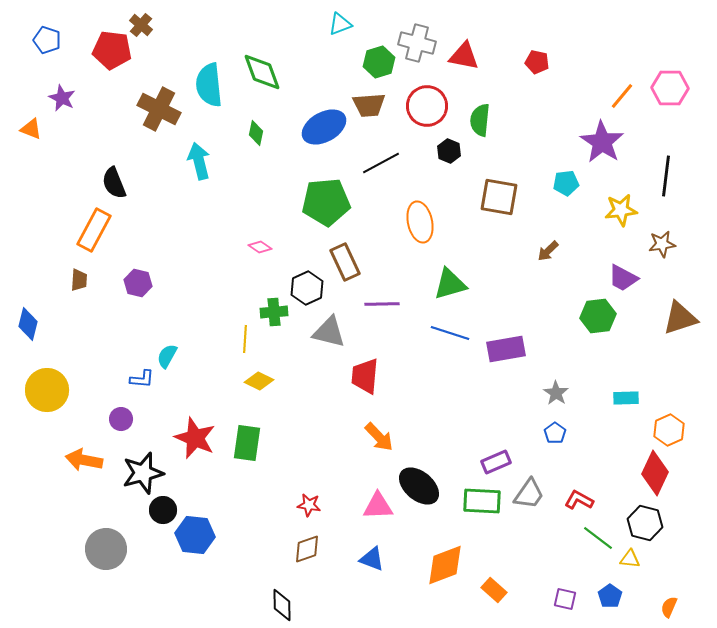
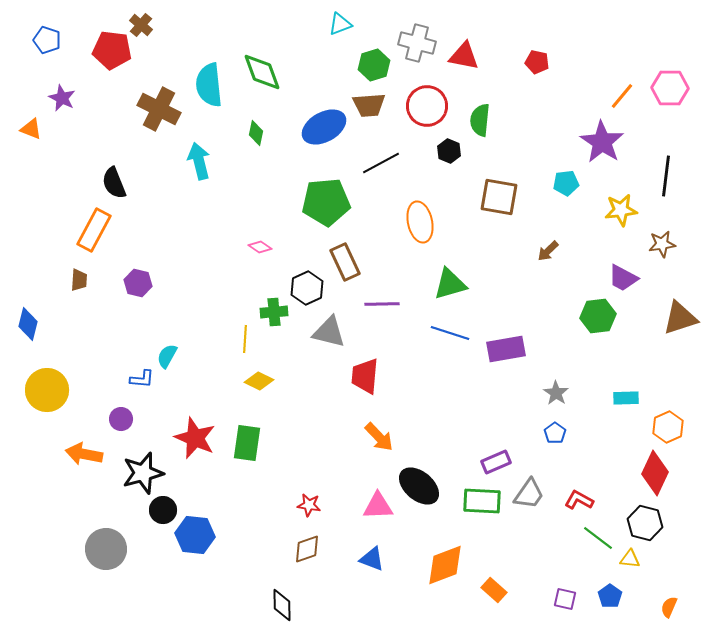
green hexagon at (379, 62): moved 5 px left, 3 px down
orange hexagon at (669, 430): moved 1 px left, 3 px up
orange arrow at (84, 460): moved 6 px up
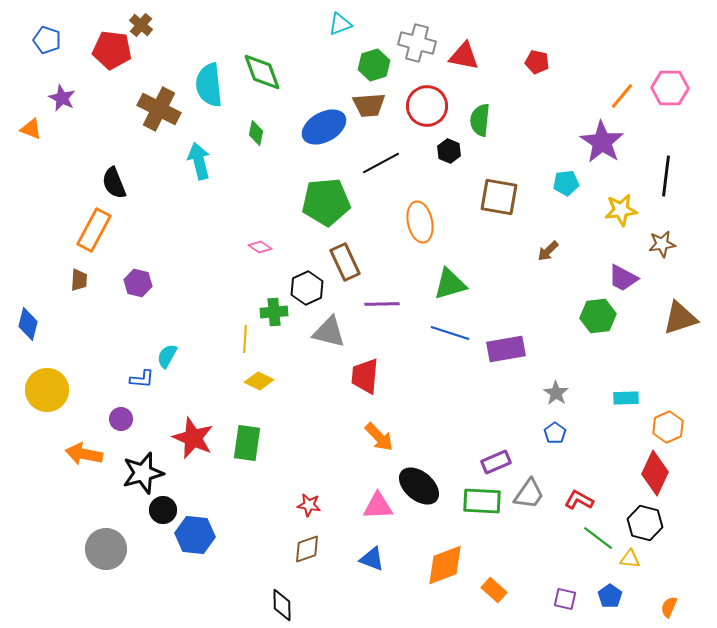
red star at (195, 438): moved 2 px left
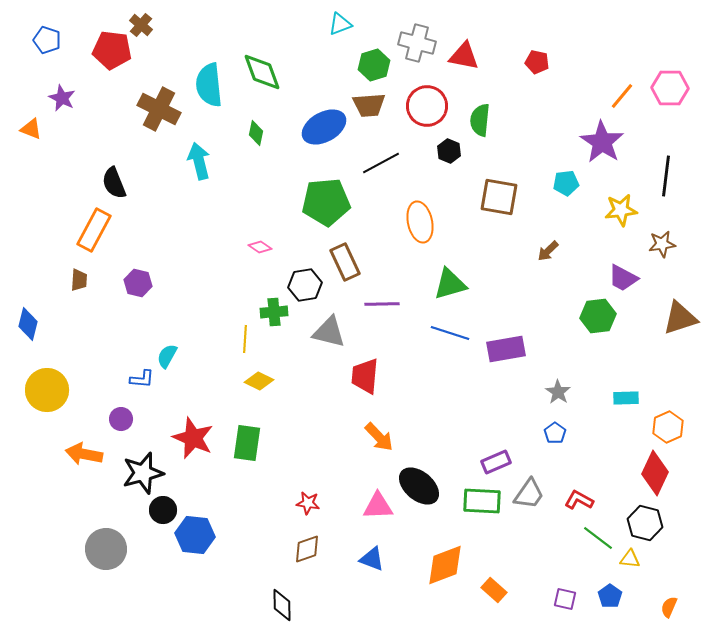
black hexagon at (307, 288): moved 2 px left, 3 px up; rotated 16 degrees clockwise
gray star at (556, 393): moved 2 px right, 1 px up
red star at (309, 505): moved 1 px left, 2 px up
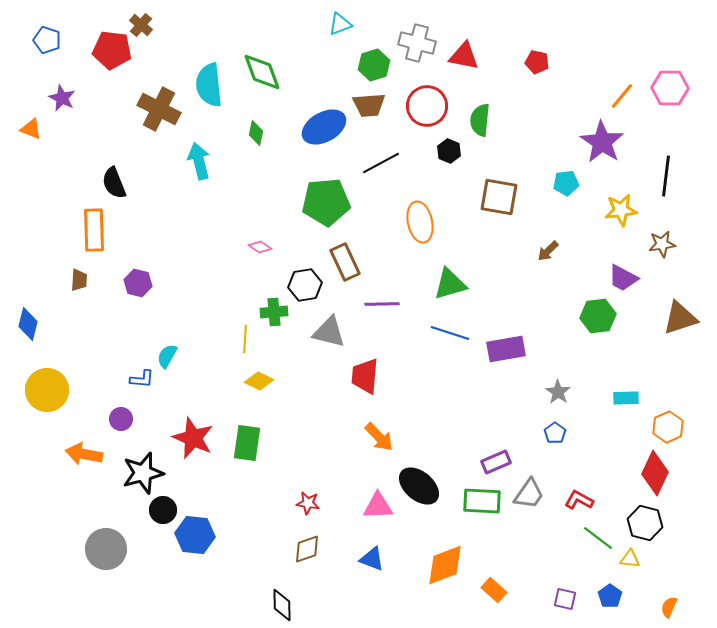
orange rectangle at (94, 230): rotated 30 degrees counterclockwise
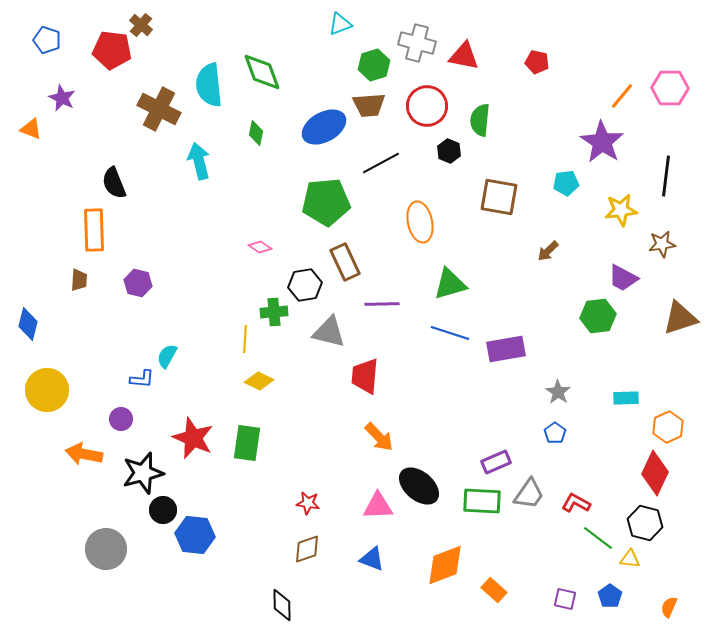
red L-shape at (579, 500): moved 3 px left, 3 px down
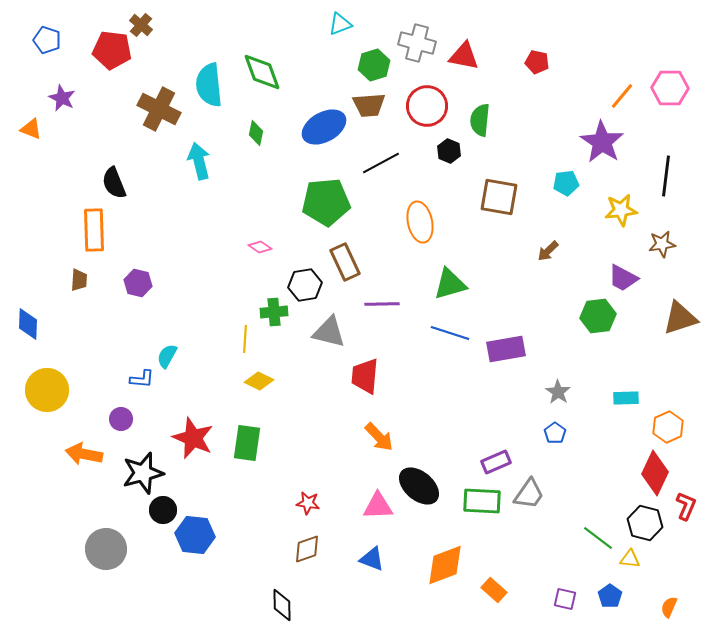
blue diamond at (28, 324): rotated 12 degrees counterclockwise
red L-shape at (576, 503): moved 110 px right, 3 px down; rotated 84 degrees clockwise
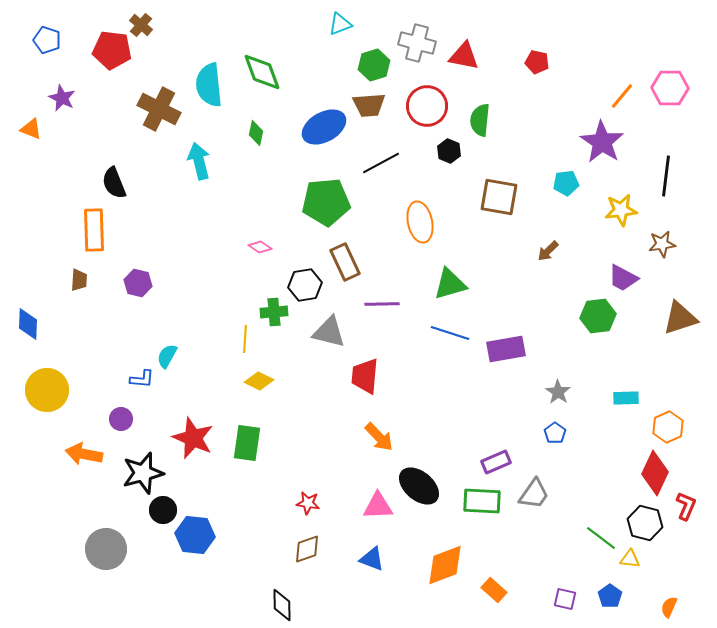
gray trapezoid at (529, 494): moved 5 px right
green line at (598, 538): moved 3 px right
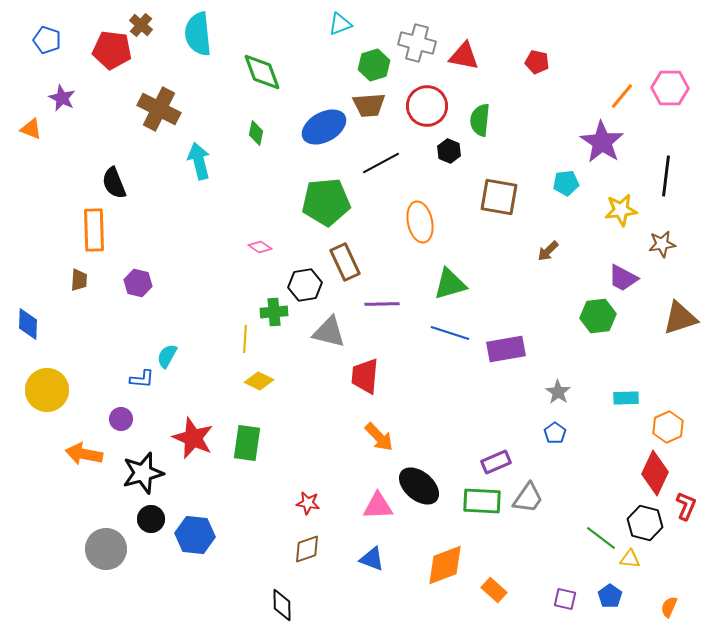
cyan semicircle at (209, 85): moved 11 px left, 51 px up
gray trapezoid at (534, 494): moved 6 px left, 4 px down
black circle at (163, 510): moved 12 px left, 9 px down
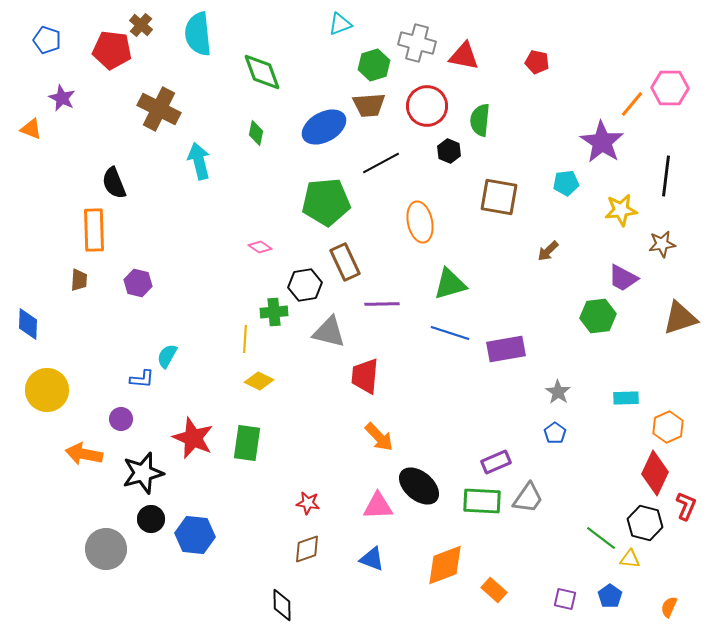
orange line at (622, 96): moved 10 px right, 8 px down
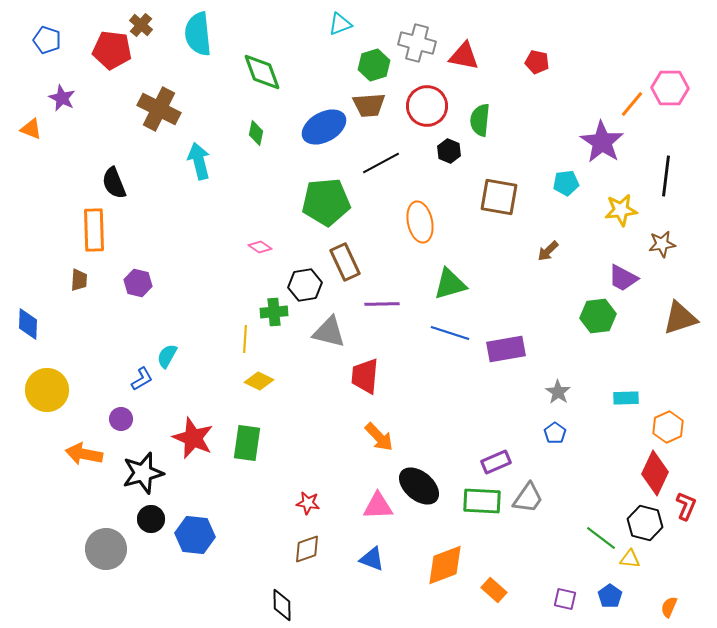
blue L-shape at (142, 379): rotated 35 degrees counterclockwise
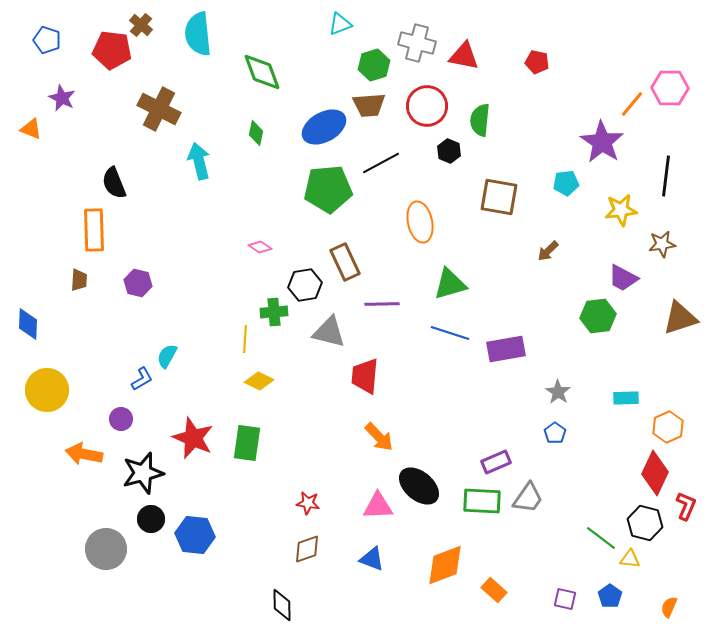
green pentagon at (326, 202): moved 2 px right, 13 px up
